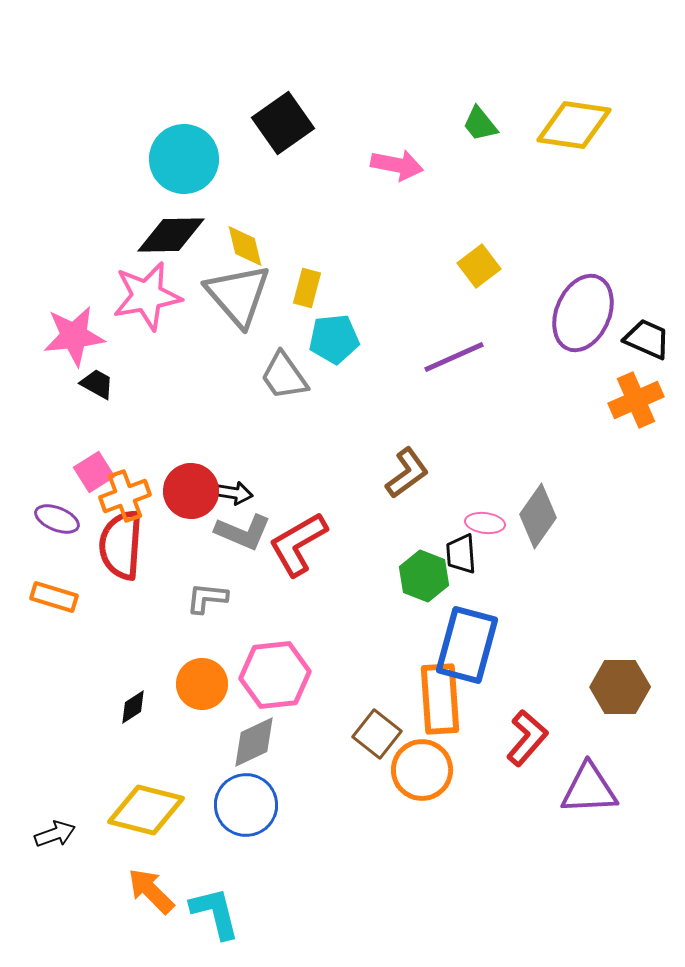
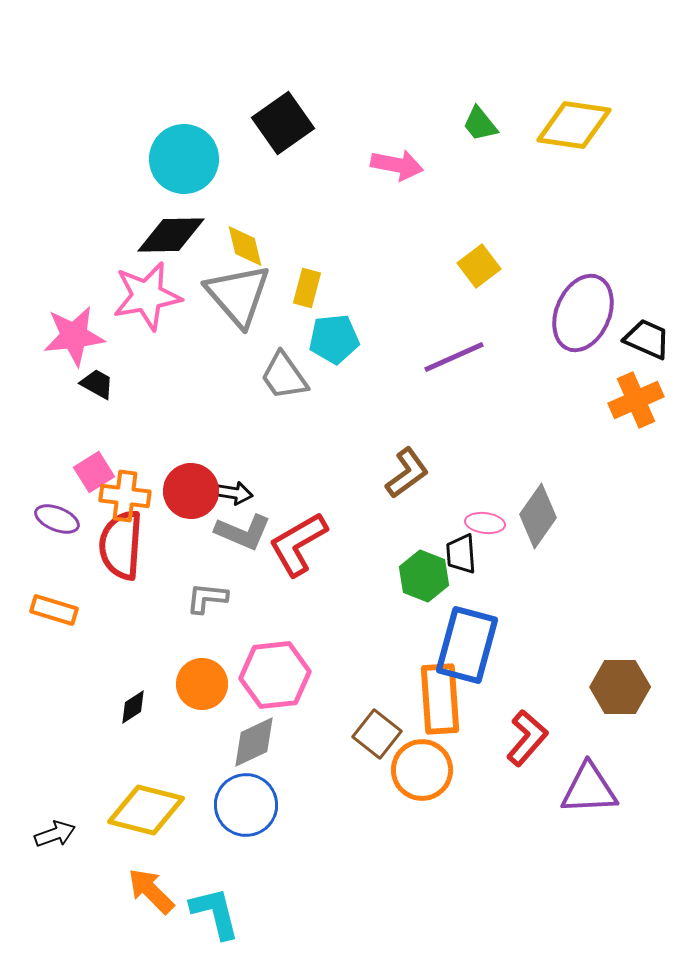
orange cross at (125, 496): rotated 27 degrees clockwise
orange rectangle at (54, 597): moved 13 px down
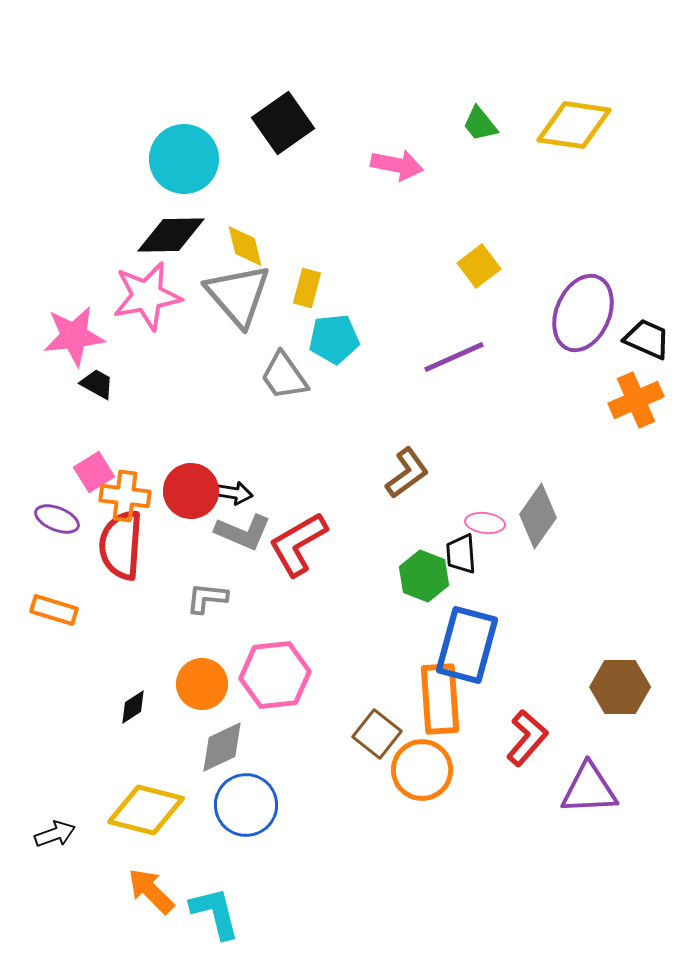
gray diamond at (254, 742): moved 32 px left, 5 px down
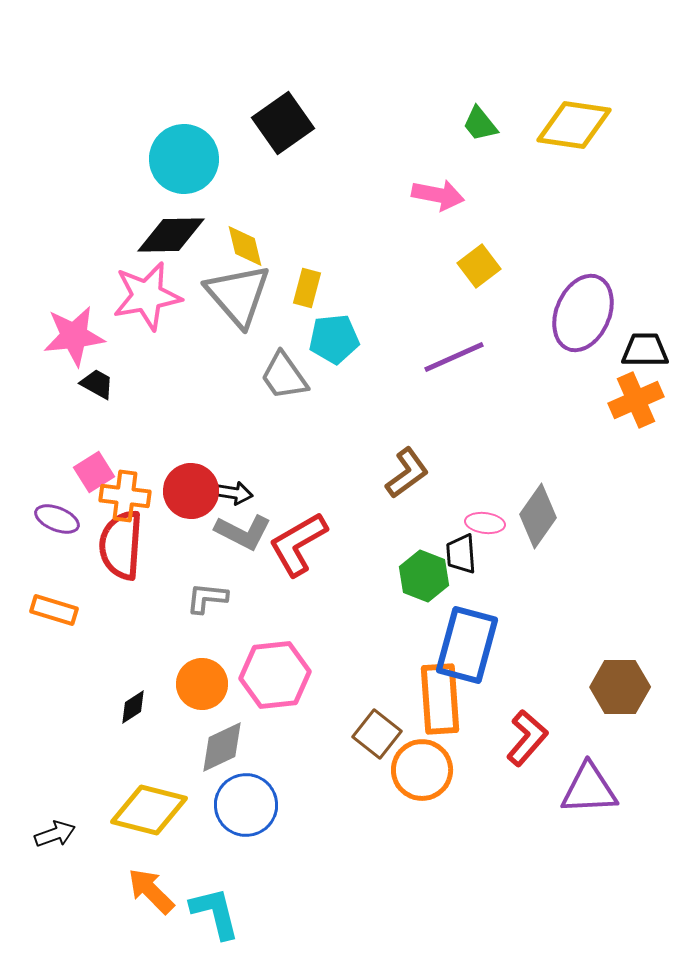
pink arrow at (397, 165): moved 41 px right, 30 px down
black trapezoid at (647, 339): moved 2 px left, 11 px down; rotated 24 degrees counterclockwise
gray L-shape at (243, 532): rotated 4 degrees clockwise
yellow diamond at (146, 810): moved 3 px right
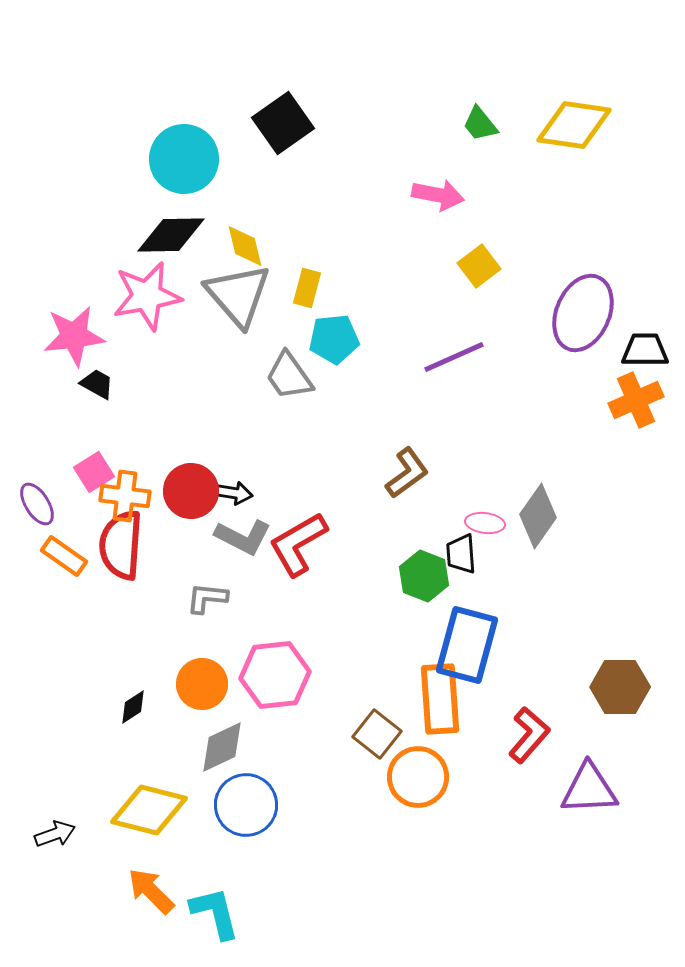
gray trapezoid at (284, 376): moved 5 px right
purple ellipse at (57, 519): moved 20 px left, 15 px up; rotated 36 degrees clockwise
gray L-shape at (243, 532): moved 5 px down
orange rectangle at (54, 610): moved 10 px right, 54 px up; rotated 18 degrees clockwise
red L-shape at (527, 738): moved 2 px right, 3 px up
orange circle at (422, 770): moved 4 px left, 7 px down
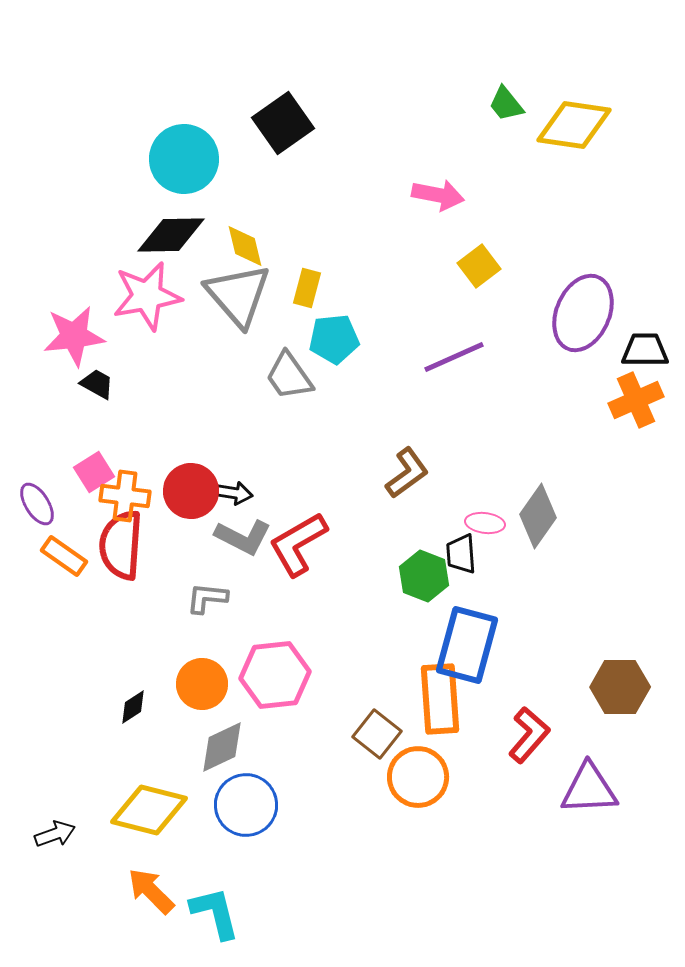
green trapezoid at (480, 124): moved 26 px right, 20 px up
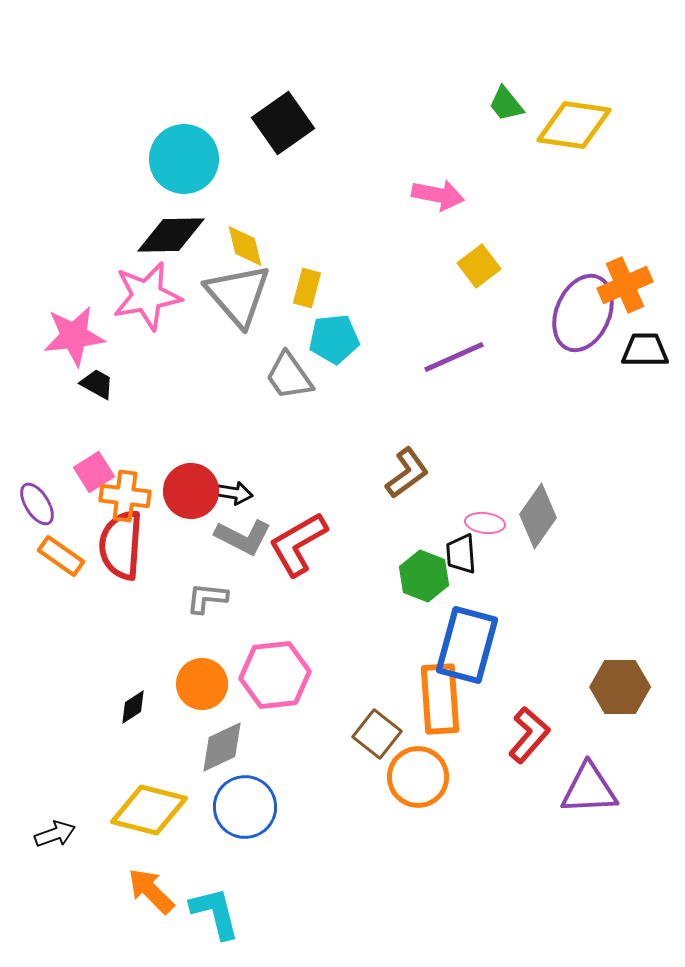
orange cross at (636, 400): moved 11 px left, 115 px up
orange rectangle at (64, 556): moved 3 px left
blue circle at (246, 805): moved 1 px left, 2 px down
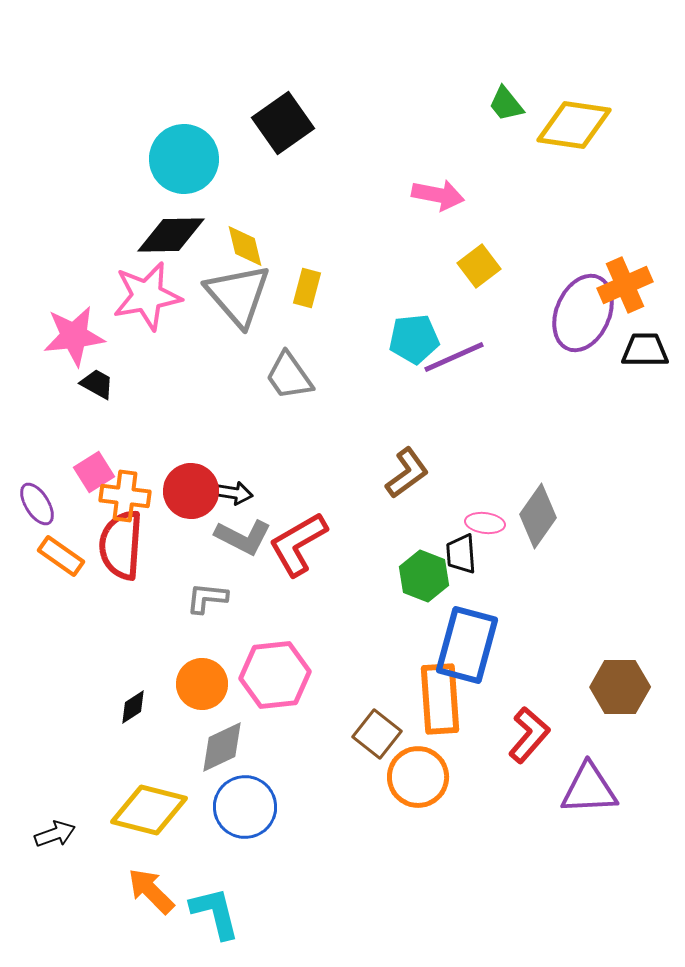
cyan pentagon at (334, 339): moved 80 px right
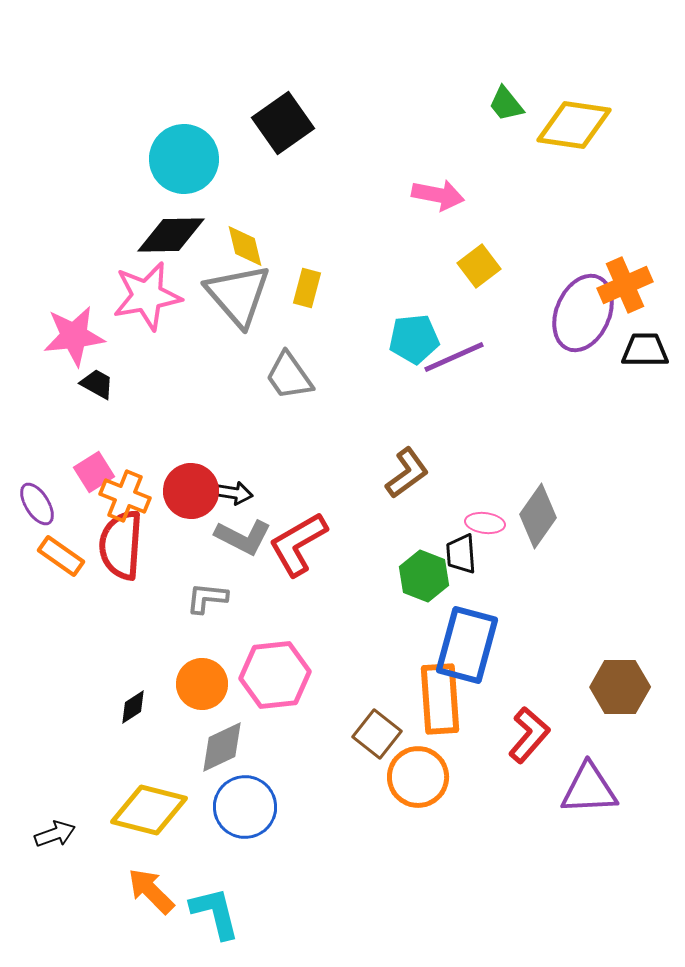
orange cross at (125, 496): rotated 15 degrees clockwise
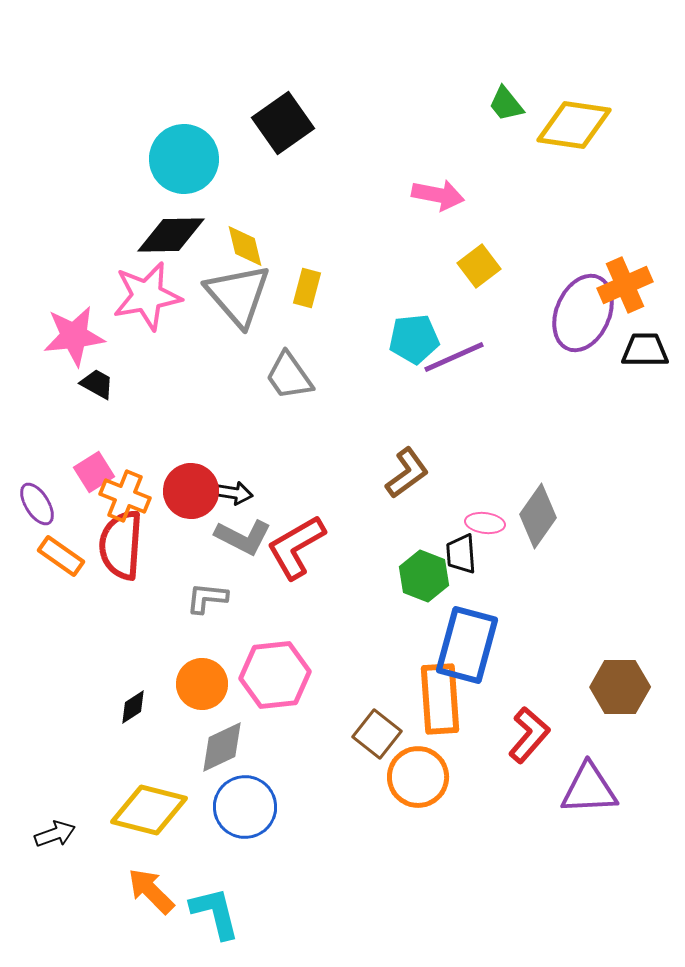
red L-shape at (298, 544): moved 2 px left, 3 px down
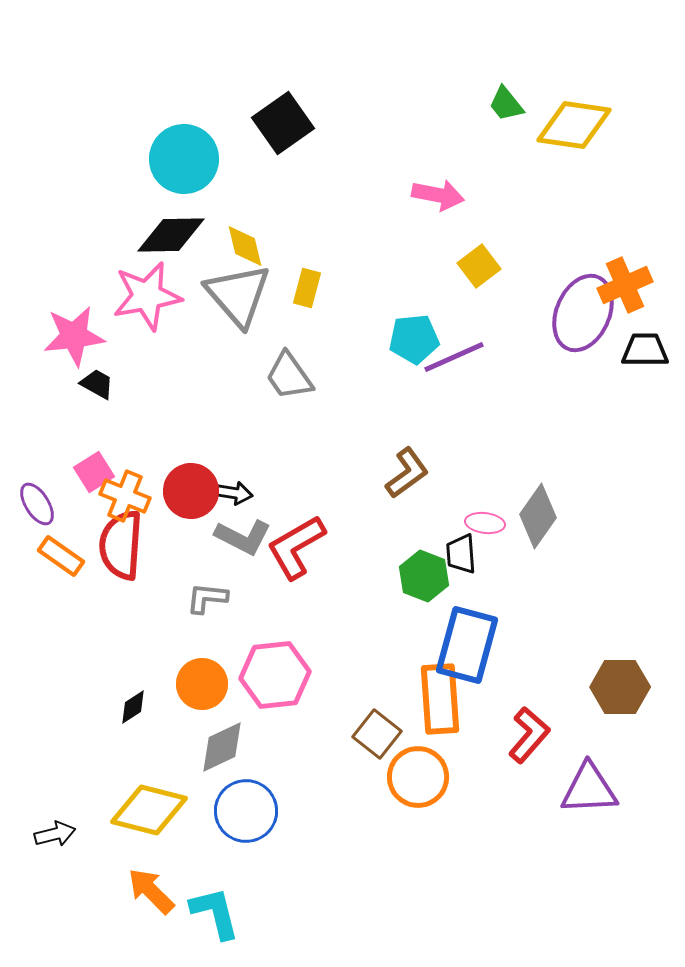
blue circle at (245, 807): moved 1 px right, 4 px down
black arrow at (55, 834): rotated 6 degrees clockwise
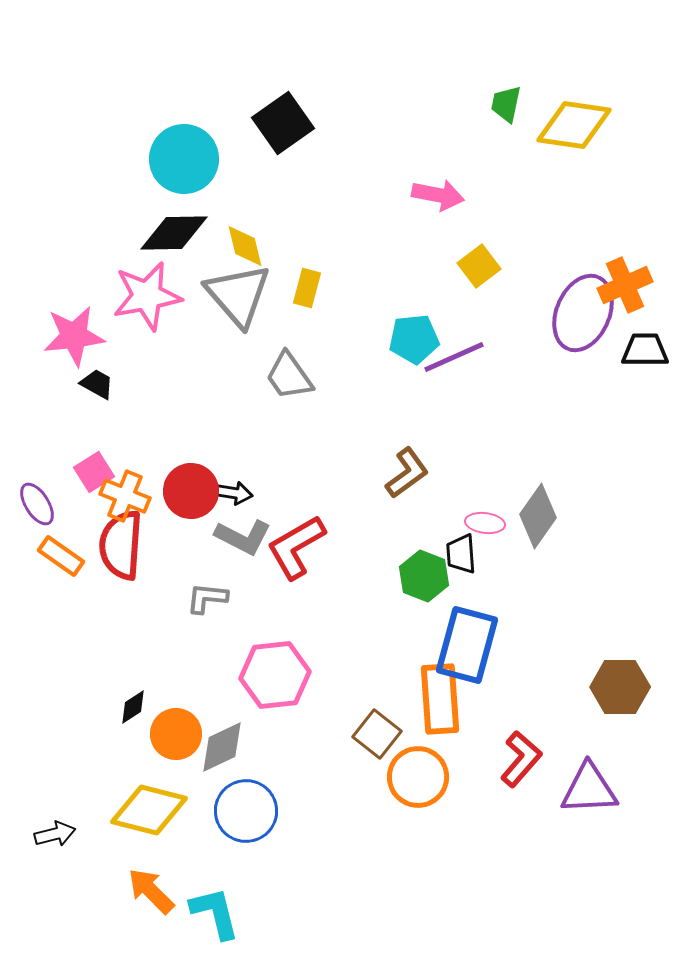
green trapezoid at (506, 104): rotated 51 degrees clockwise
black diamond at (171, 235): moved 3 px right, 2 px up
orange circle at (202, 684): moved 26 px left, 50 px down
red L-shape at (529, 735): moved 8 px left, 24 px down
